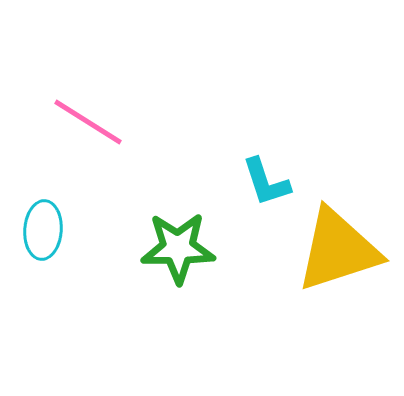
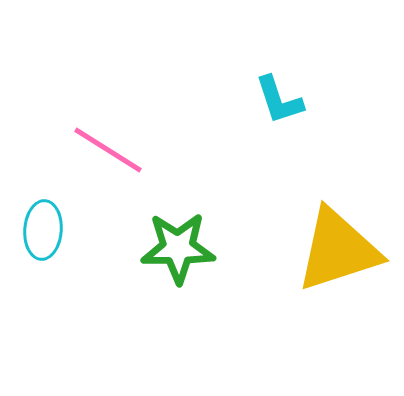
pink line: moved 20 px right, 28 px down
cyan L-shape: moved 13 px right, 82 px up
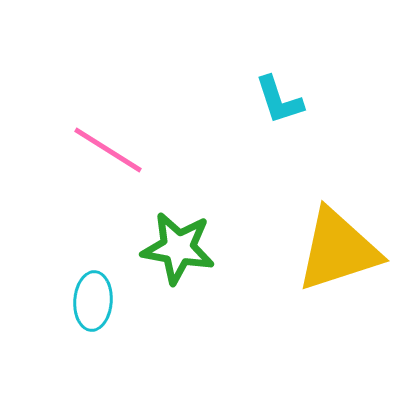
cyan ellipse: moved 50 px right, 71 px down
green star: rotated 10 degrees clockwise
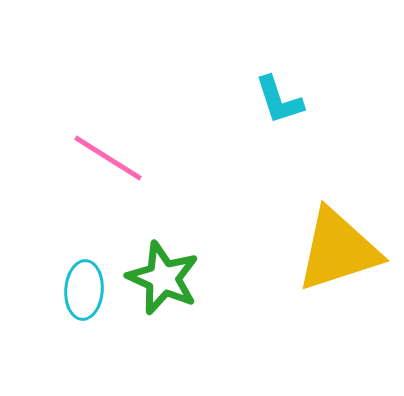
pink line: moved 8 px down
green star: moved 15 px left, 30 px down; rotated 14 degrees clockwise
cyan ellipse: moved 9 px left, 11 px up
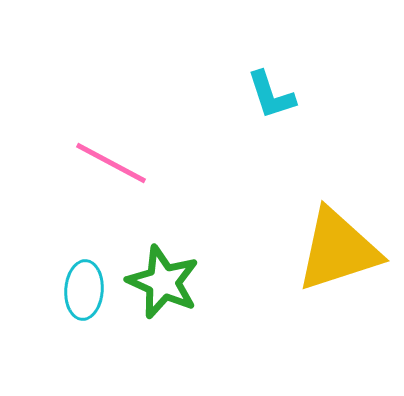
cyan L-shape: moved 8 px left, 5 px up
pink line: moved 3 px right, 5 px down; rotated 4 degrees counterclockwise
green star: moved 4 px down
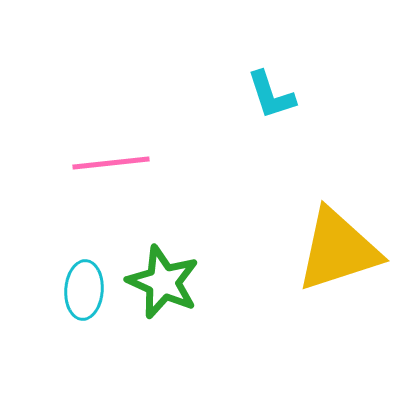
pink line: rotated 34 degrees counterclockwise
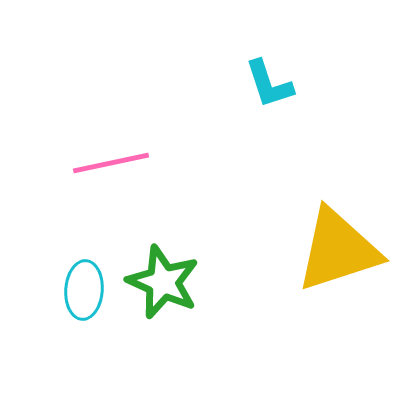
cyan L-shape: moved 2 px left, 11 px up
pink line: rotated 6 degrees counterclockwise
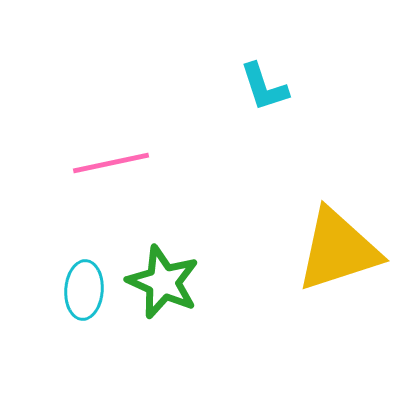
cyan L-shape: moved 5 px left, 3 px down
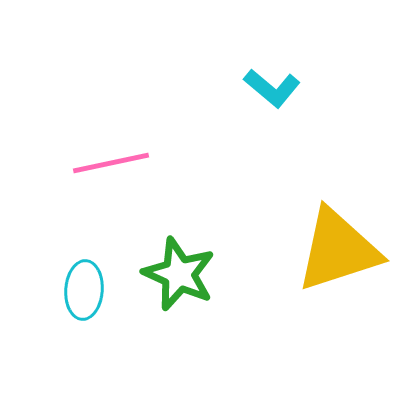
cyan L-shape: moved 8 px right, 1 px down; rotated 32 degrees counterclockwise
green star: moved 16 px right, 8 px up
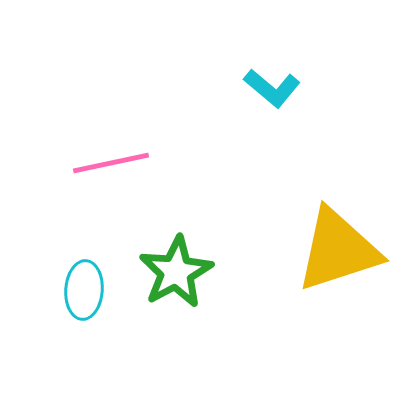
green star: moved 3 px left, 2 px up; rotated 20 degrees clockwise
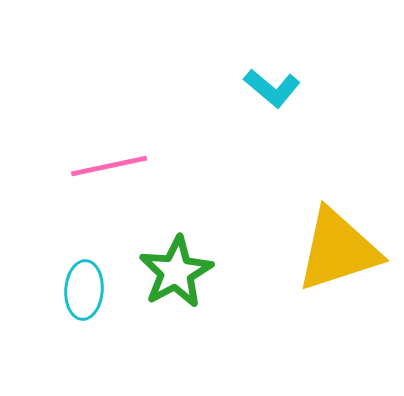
pink line: moved 2 px left, 3 px down
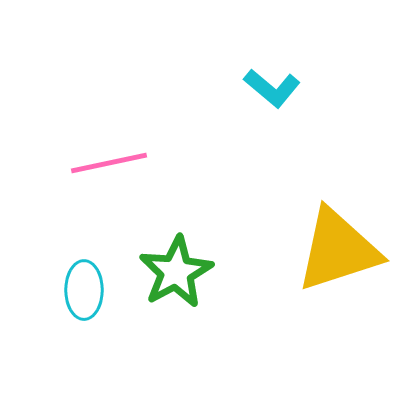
pink line: moved 3 px up
cyan ellipse: rotated 4 degrees counterclockwise
